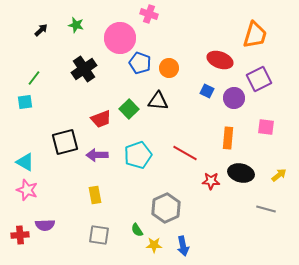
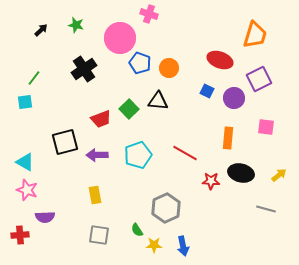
purple semicircle: moved 8 px up
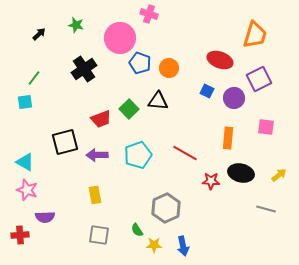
black arrow: moved 2 px left, 4 px down
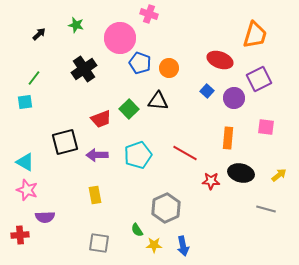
blue square: rotated 16 degrees clockwise
gray square: moved 8 px down
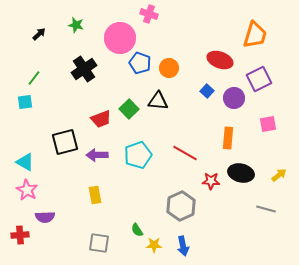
pink square: moved 2 px right, 3 px up; rotated 18 degrees counterclockwise
pink star: rotated 10 degrees clockwise
gray hexagon: moved 15 px right, 2 px up
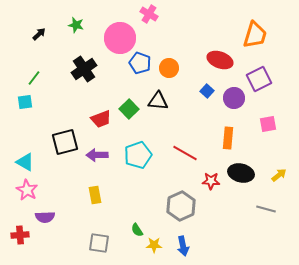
pink cross: rotated 12 degrees clockwise
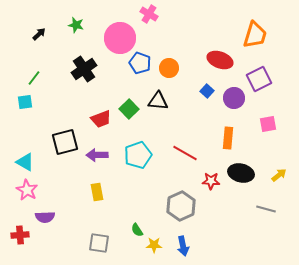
yellow rectangle: moved 2 px right, 3 px up
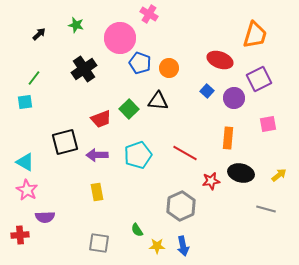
red star: rotated 12 degrees counterclockwise
yellow star: moved 3 px right, 1 px down
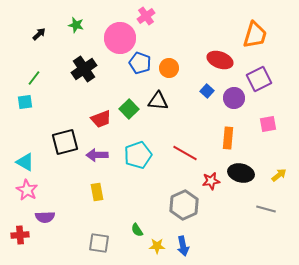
pink cross: moved 3 px left, 2 px down; rotated 24 degrees clockwise
gray hexagon: moved 3 px right, 1 px up
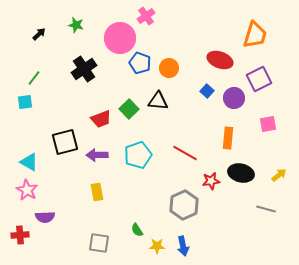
cyan triangle: moved 4 px right
